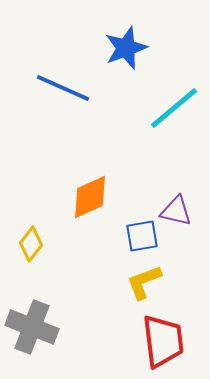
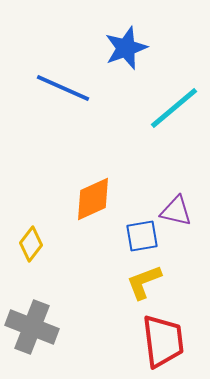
orange diamond: moved 3 px right, 2 px down
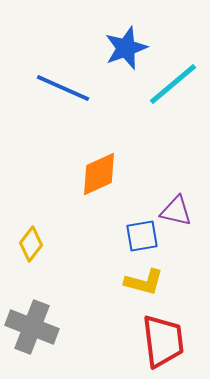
cyan line: moved 1 px left, 24 px up
orange diamond: moved 6 px right, 25 px up
yellow L-shape: rotated 144 degrees counterclockwise
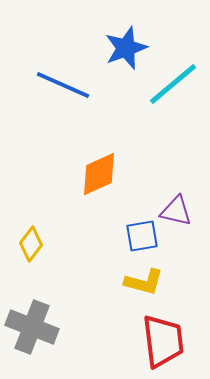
blue line: moved 3 px up
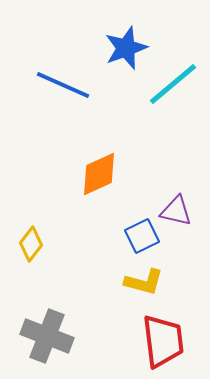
blue square: rotated 16 degrees counterclockwise
gray cross: moved 15 px right, 9 px down
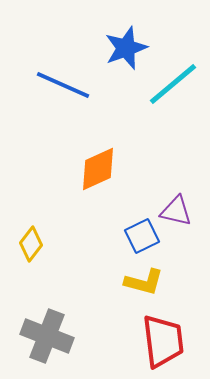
orange diamond: moved 1 px left, 5 px up
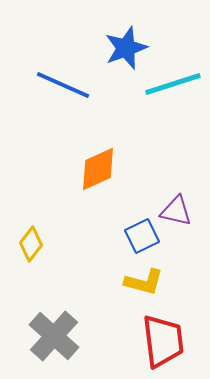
cyan line: rotated 22 degrees clockwise
gray cross: moved 7 px right; rotated 21 degrees clockwise
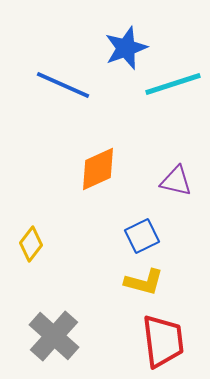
purple triangle: moved 30 px up
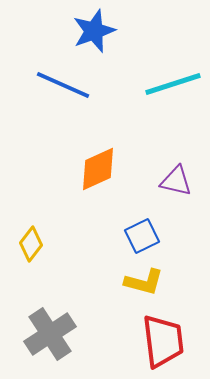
blue star: moved 32 px left, 17 px up
gray cross: moved 4 px left, 2 px up; rotated 15 degrees clockwise
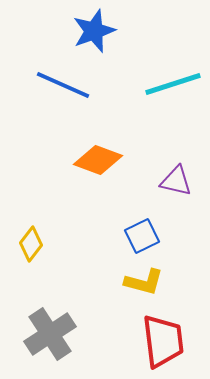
orange diamond: moved 9 px up; rotated 45 degrees clockwise
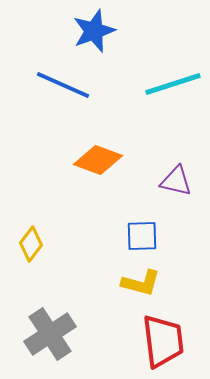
blue square: rotated 24 degrees clockwise
yellow L-shape: moved 3 px left, 1 px down
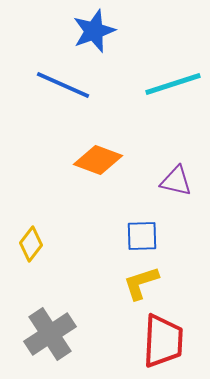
yellow L-shape: rotated 147 degrees clockwise
red trapezoid: rotated 10 degrees clockwise
